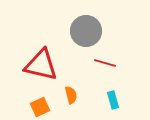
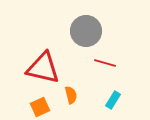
red triangle: moved 2 px right, 3 px down
cyan rectangle: rotated 48 degrees clockwise
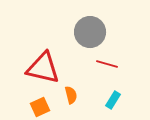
gray circle: moved 4 px right, 1 px down
red line: moved 2 px right, 1 px down
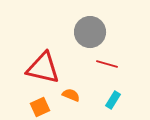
orange semicircle: rotated 54 degrees counterclockwise
